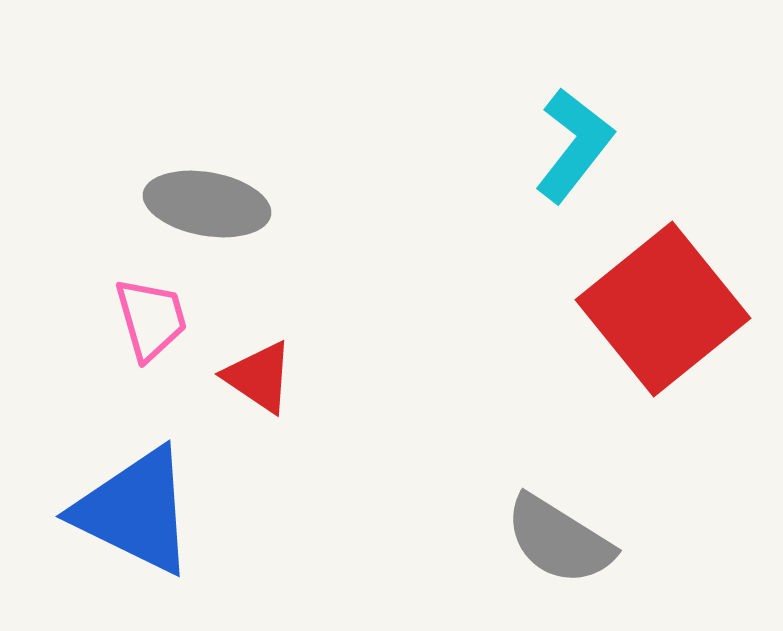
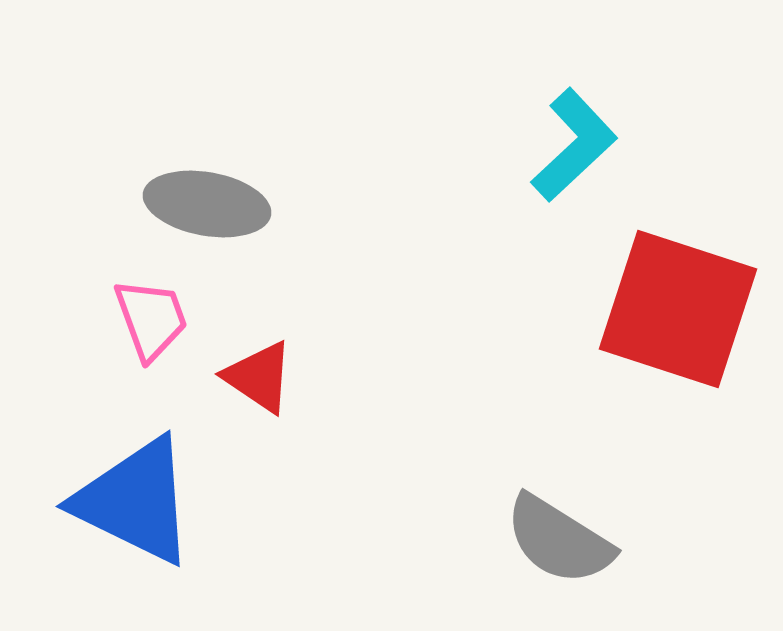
cyan L-shape: rotated 9 degrees clockwise
red square: moved 15 px right; rotated 33 degrees counterclockwise
pink trapezoid: rotated 4 degrees counterclockwise
blue triangle: moved 10 px up
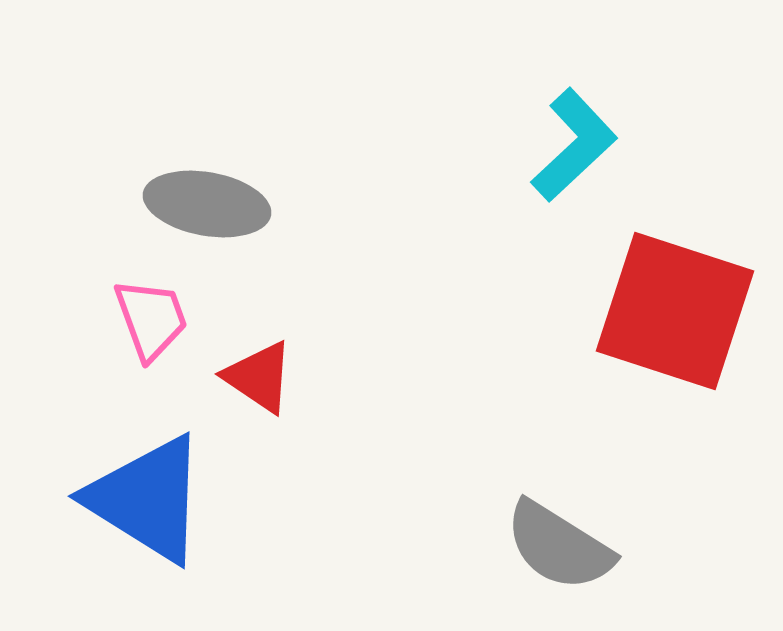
red square: moved 3 px left, 2 px down
blue triangle: moved 12 px right, 2 px up; rotated 6 degrees clockwise
gray semicircle: moved 6 px down
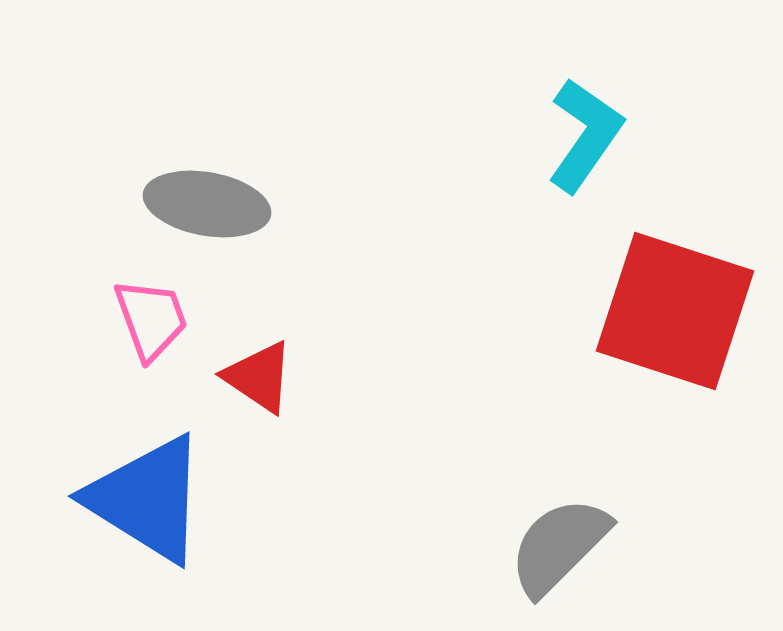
cyan L-shape: moved 11 px right, 10 px up; rotated 12 degrees counterclockwise
gray semicircle: rotated 103 degrees clockwise
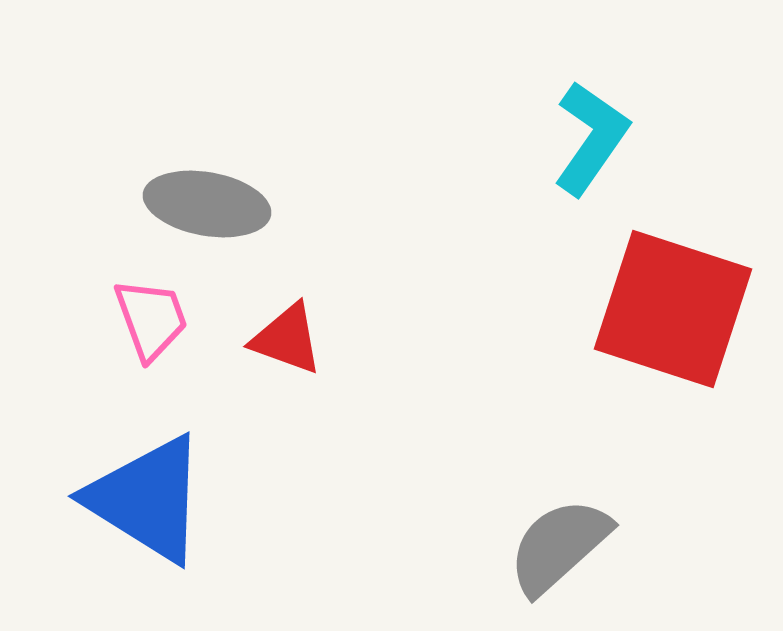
cyan L-shape: moved 6 px right, 3 px down
red square: moved 2 px left, 2 px up
red triangle: moved 28 px right, 38 px up; rotated 14 degrees counterclockwise
gray semicircle: rotated 3 degrees clockwise
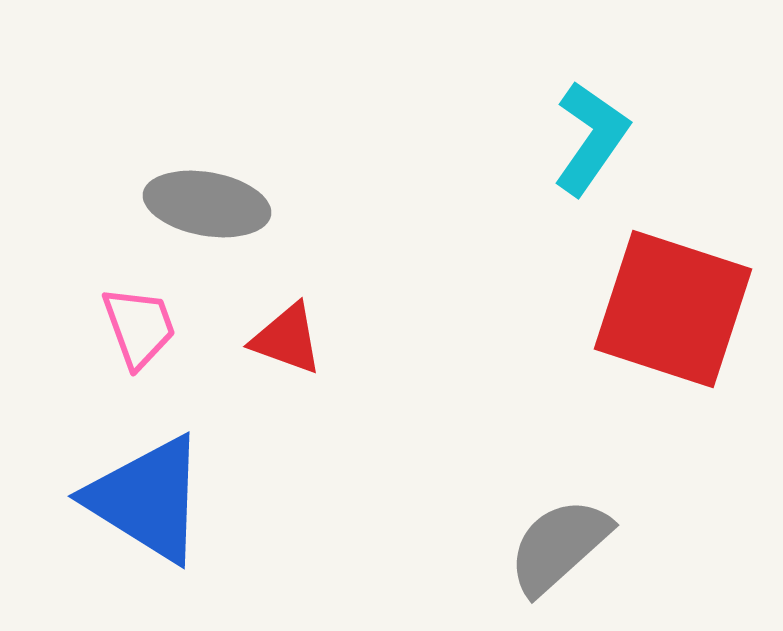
pink trapezoid: moved 12 px left, 8 px down
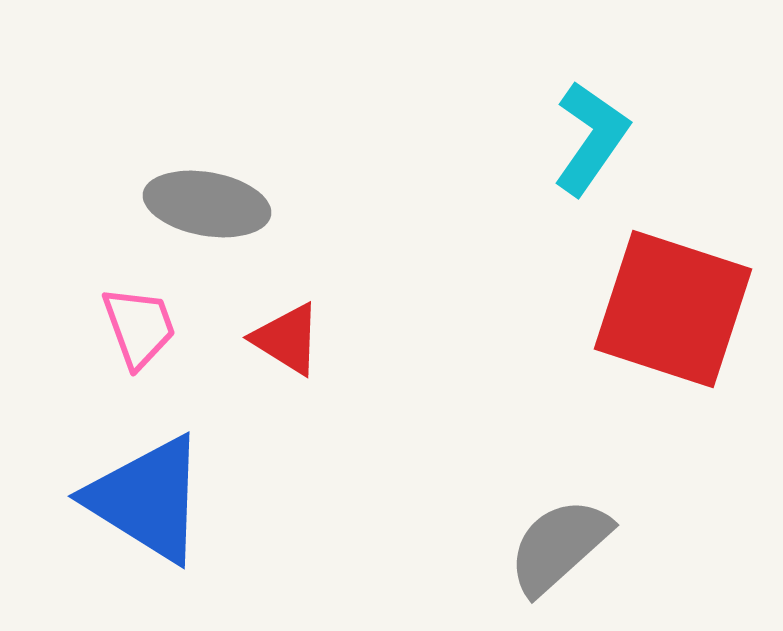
red triangle: rotated 12 degrees clockwise
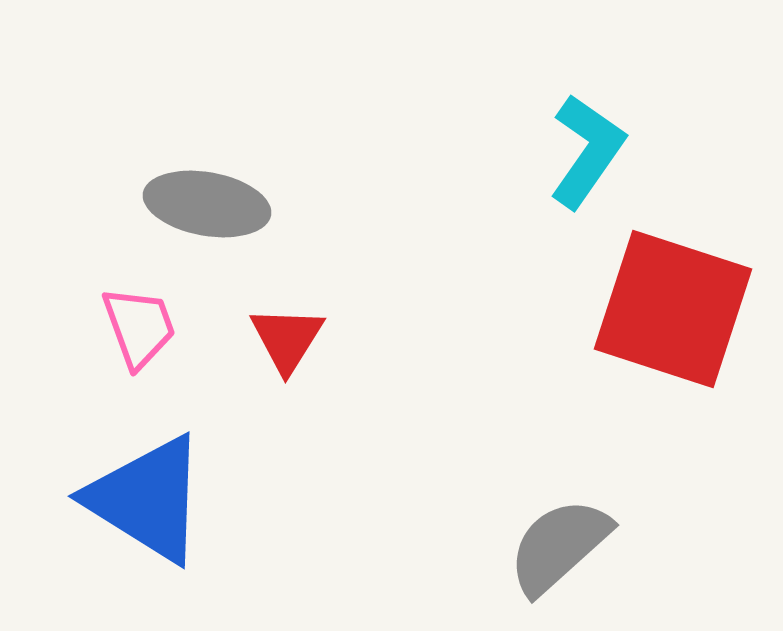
cyan L-shape: moved 4 px left, 13 px down
red triangle: rotated 30 degrees clockwise
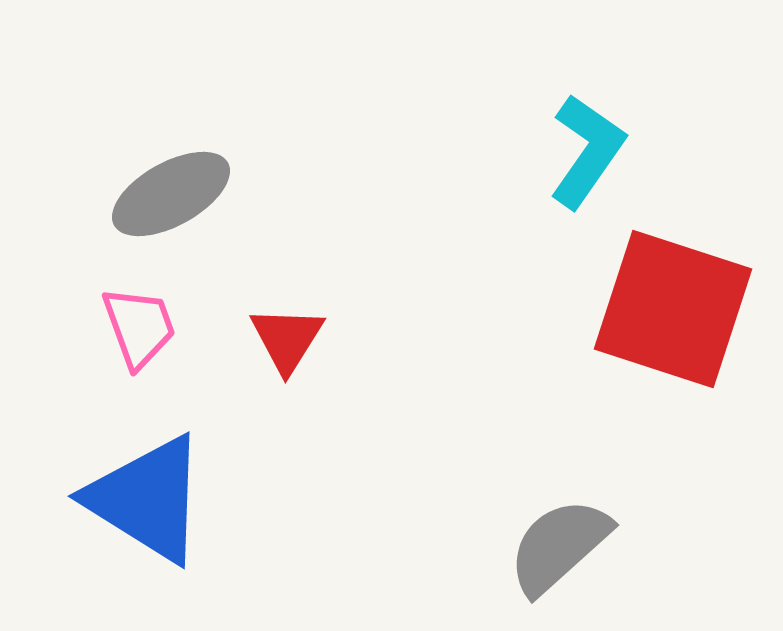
gray ellipse: moved 36 px left, 10 px up; rotated 39 degrees counterclockwise
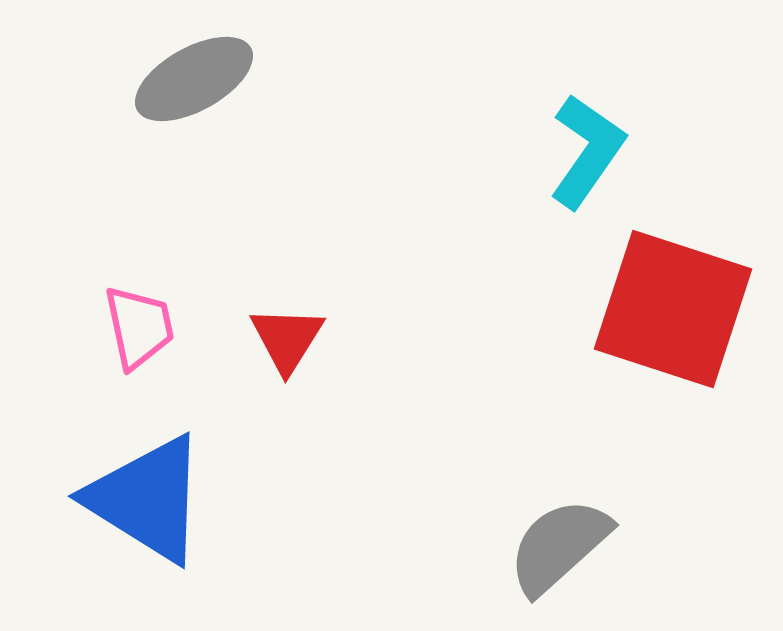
gray ellipse: moved 23 px right, 115 px up
pink trapezoid: rotated 8 degrees clockwise
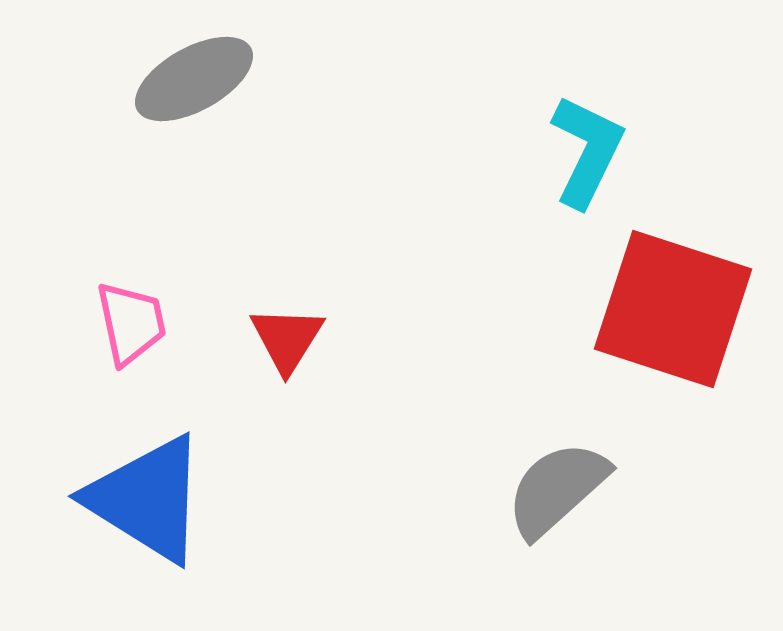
cyan L-shape: rotated 9 degrees counterclockwise
pink trapezoid: moved 8 px left, 4 px up
gray semicircle: moved 2 px left, 57 px up
